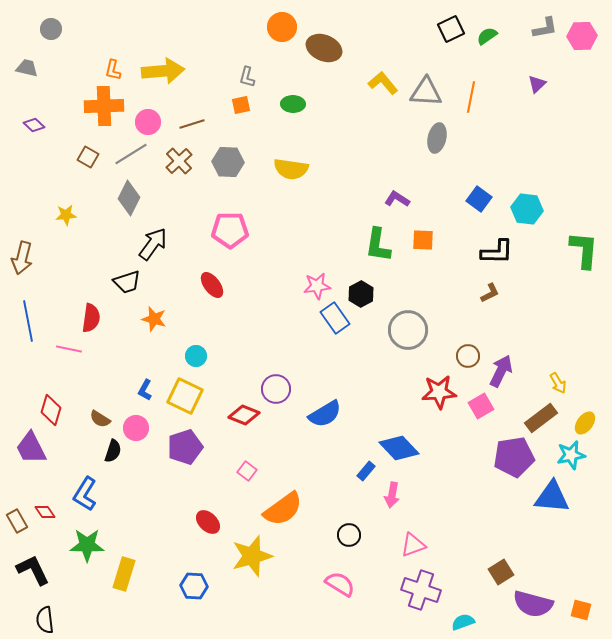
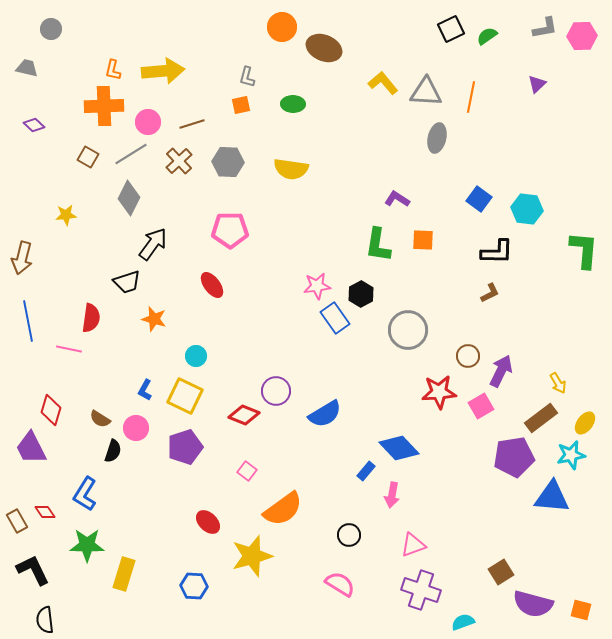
purple circle at (276, 389): moved 2 px down
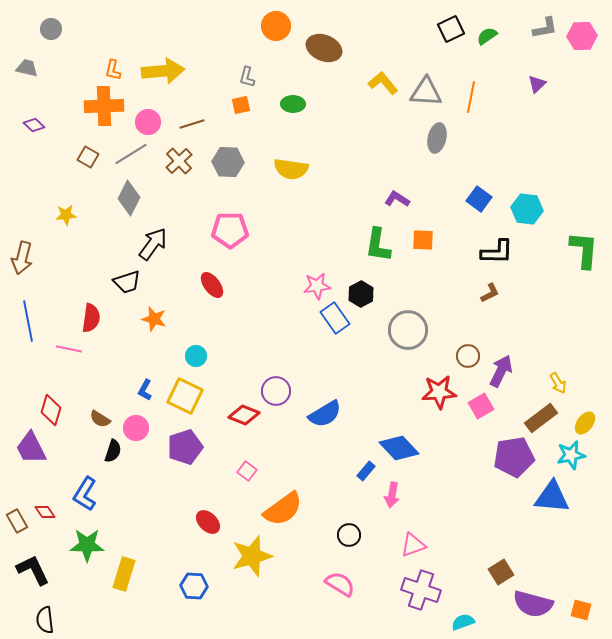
orange circle at (282, 27): moved 6 px left, 1 px up
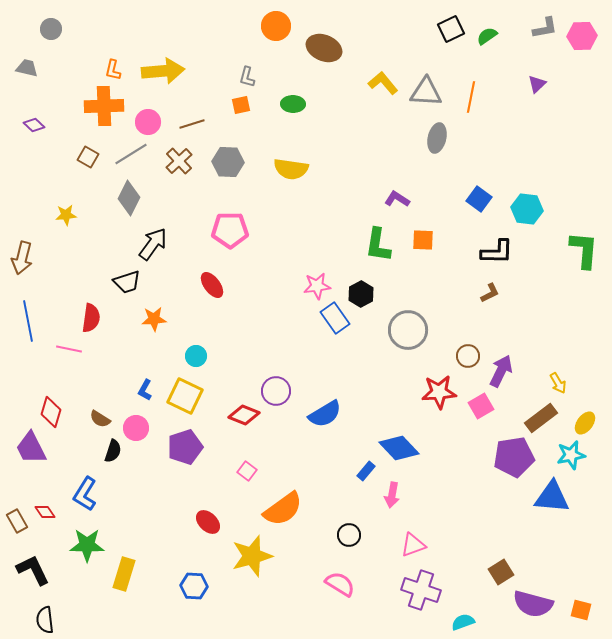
orange star at (154, 319): rotated 20 degrees counterclockwise
red diamond at (51, 410): moved 2 px down
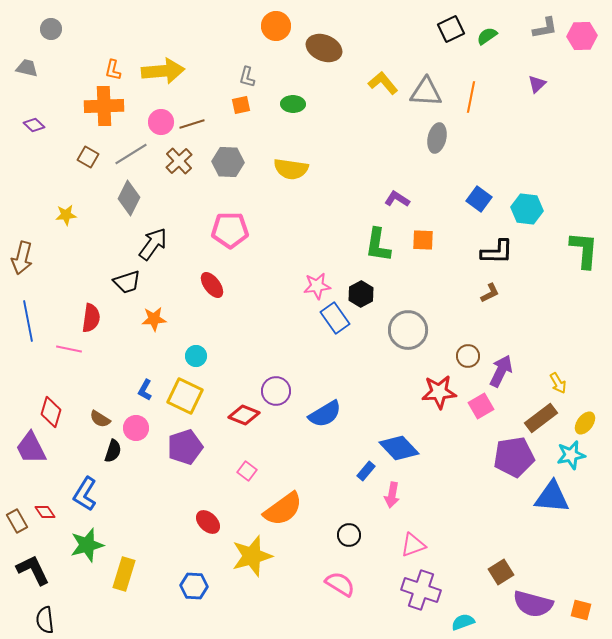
pink circle at (148, 122): moved 13 px right
green star at (87, 545): rotated 16 degrees counterclockwise
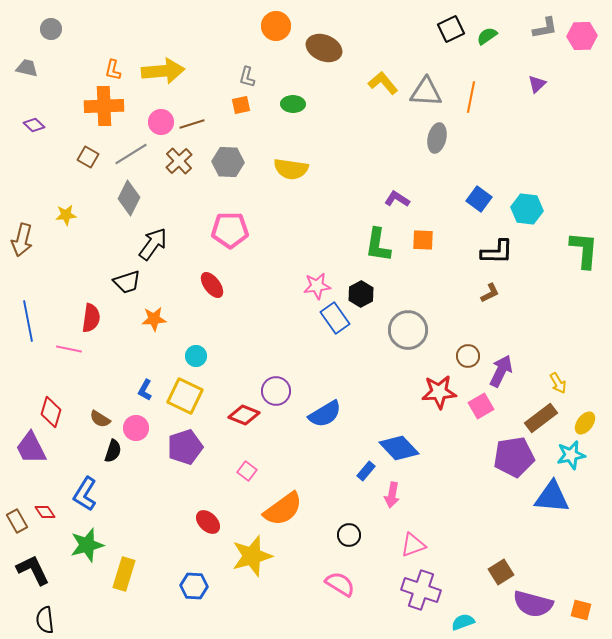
brown arrow at (22, 258): moved 18 px up
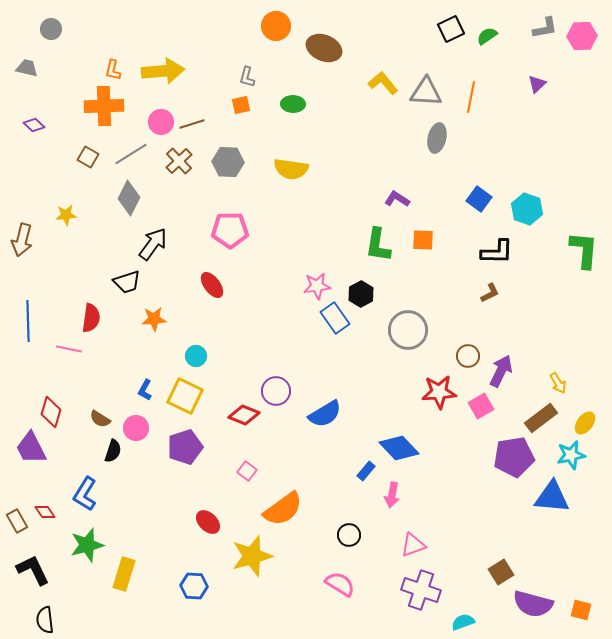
cyan hexagon at (527, 209): rotated 12 degrees clockwise
blue line at (28, 321): rotated 9 degrees clockwise
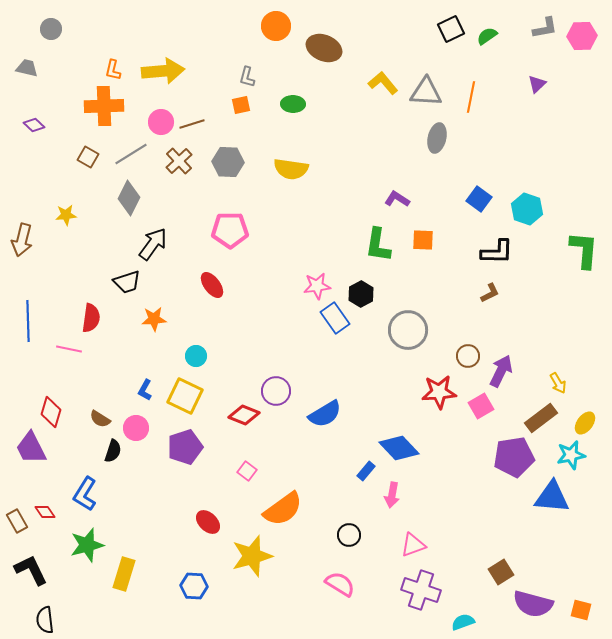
black L-shape at (33, 570): moved 2 px left
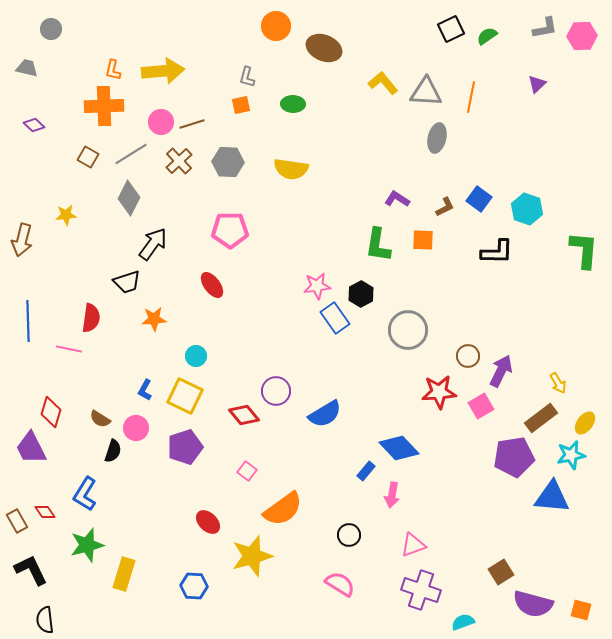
brown L-shape at (490, 293): moved 45 px left, 86 px up
red diamond at (244, 415): rotated 28 degrees clockwise
